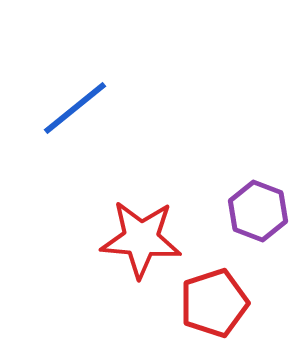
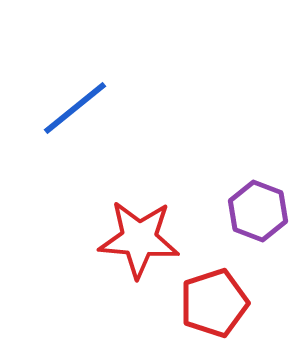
red star: moved 2 px left
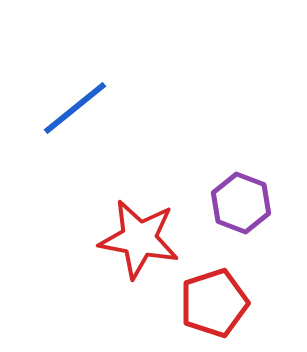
purple hexagon: moved 17 px left, 8 px up
red star: rotated 6 degrees clockwise
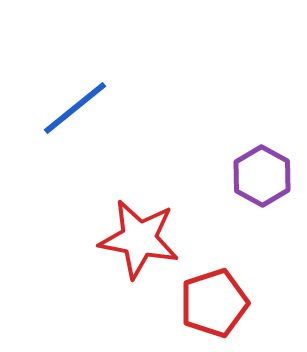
purple hexagon: moved 21 px right, 27 px up; rotated 8 degrees clockwise
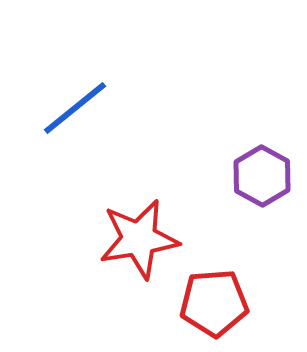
red star: rotated 20 degrees counterclockwise
red pentagon: rotated 14 degrees clockwise
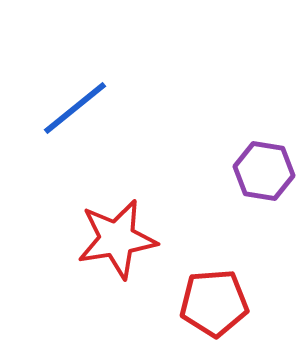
purple hexagon: moved 2 px right, 5 px up; rotated 20 degrees counterclockwise
red star: moved 22 px left
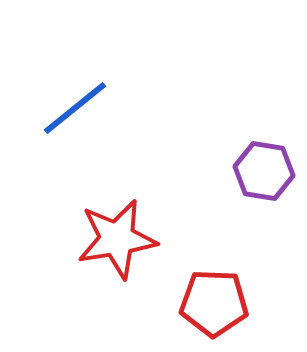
red pentagon: rotated 6 degrees clockwise
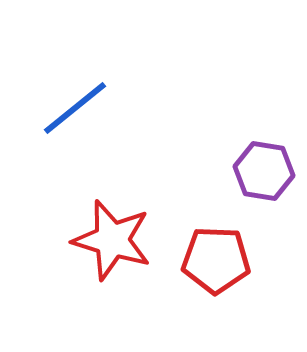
red star: moved 5 px left, 1 px down; rotated 26 degrees clockwise
red pentagon: moved 2 px right, 43 px up
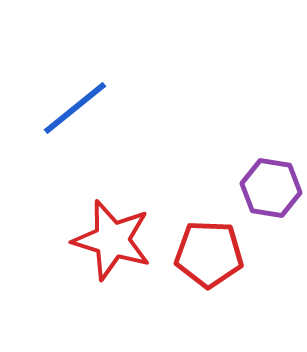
purple hexagon: moved 7 px right, 17 px down
red pentagon: moved 7 px left, 6 px up
